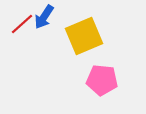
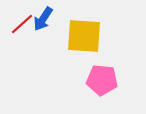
blue arrow: moved 1 px left, 2 px down
yellow square: rotated 27 degrees clockwise
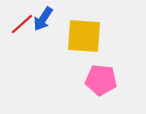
pink pentagon: moved 1 px left
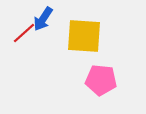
red line: moved 2 px right, 9 px down
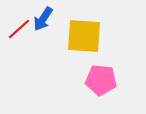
red line: moved 5 px left, 4 px up
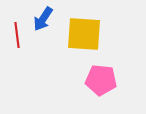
red line: moved 2 px left, 6 px down; rotated 55 degrees counterclockwise
yellow square: moved 2 px up
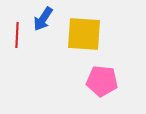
red line: rotated 10 degrees clockwise
pink pentagon: moved 1 px right, 1 px down
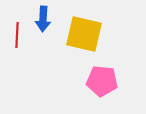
blue arrow: rotated 30 degrees counterclockwise
yellow square: rotated 9 degrees clockwise
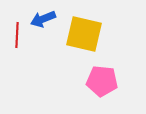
blue arrow: rotated 65 degrees clockwise
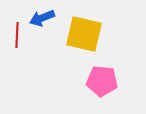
blue arrow: moved 1 px left, 1 px up
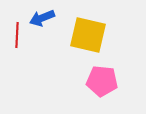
yellow square: moved 4 px right, 1 px down
